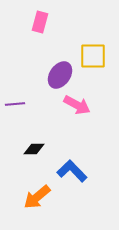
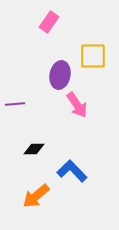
pink rectangle: moved 9 px right; rotated 20 degrees clockwise
purple ellipse: rotated 24 degrees counterclockwise
pink arrow: rotated 28 degrees clockwise
orange arrow: moved 1 px left, 1 px up
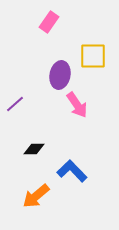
purple line: rotated 36 degrees counterclockwise
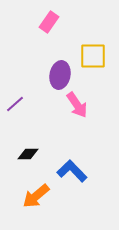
black diamond: moved 6 px left, 5 px down
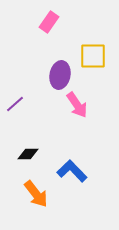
orange arrow: moved 2 px up; rotated 88 degrees counterclockwise
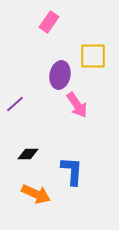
blue L-shape: rotated 48 degrees clockwise
orange arrow: rotated 28 degrees counterclockwise
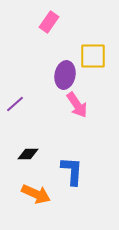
purple ellipse: moved 5 px right
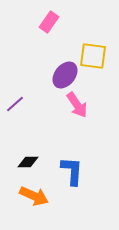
yellow square: rotated 8 degrees clockwise
purple ellipse: rotated 28 degrees clockwise
black diamond: moved 8 px down
orange arrow: moved 2 px left, 2 px down
